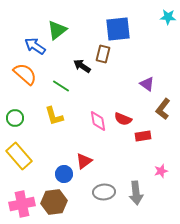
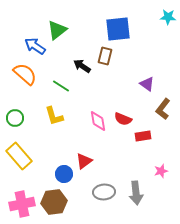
brown rectangle: moved 2 px right, 2 px down
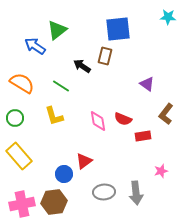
orange semicircle: moved 3 px left, 9 px down; rotated 10 degrees counterclockwise
brown L-shape: moved 3 px right, 5 px down
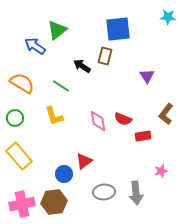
purple triangle: moved 8 px up; rotated 21 degrees clockwise
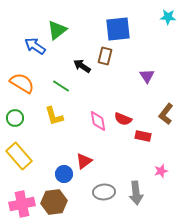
red rectangle: rotated 21 degrees clockwise
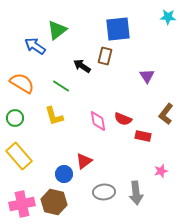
brown hexagon: rotated 20 degrees clockwise
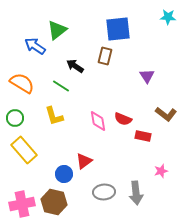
black arrow: moved 7 px left
brown L-shape: rotated 90 degrees counterclockwise
yellow rectangle: moved 5 px right, 6 px up
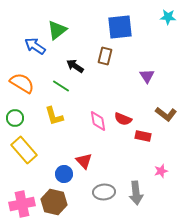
blue square: moved 2 px right, 2 px up
red triangle: rotated 36 degrees counterclockwise
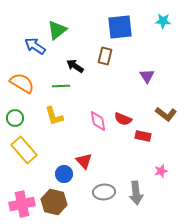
cyan star: moved 5 px left, 4 px down
green line: rotated 36 degrees counterclockwise
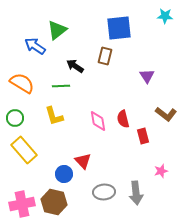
cyan star: moved 2 px right, 5 px up
blue square: moved 1 px left, 1 px down
red semicircle: rotated 54 degrees clockwise
red rectangle: rotated 63 degrees clockwise
red triangle: moved 1 px left
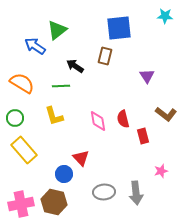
red triangle: moved 2 px left, 3 px up
pink cross: moved 1 px left
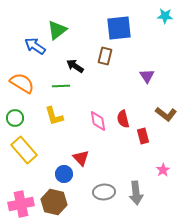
pink star: moved 2 px right, 1 px up; rotated 16 degrees counterclockwise
